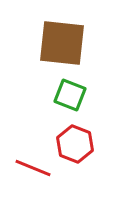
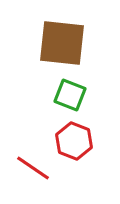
red hexagon: moved 1 px left, 3 px up
red line: rotated 12 degrees clockwise
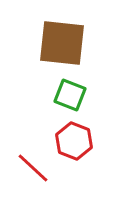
red line: rotated 9 degrees clockwise
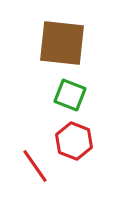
red line: moved 2 px right, 2 px up; rotated 12 degrees clockwise
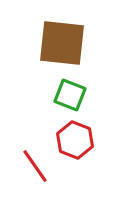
red hexagon: moved 1 px right, 1 px up
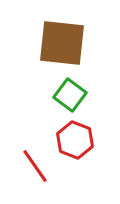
green square: rotated 16 degrees clockwise
